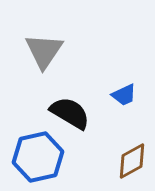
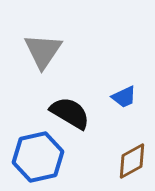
gray triangle: moved 1 px left
blue trapezoid: moved 2 px down
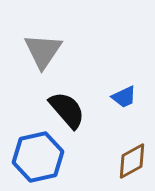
black semicircle: moved 3 px left, 3 px up; rotated 18 degrees clockwise
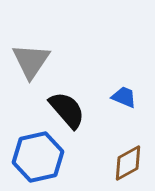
gray triangle: moved 12 px left, 10 px down
blue trapezoid: rotated 132 degrees counterclockwise
brown diamond: moved 4 px left, 2 px down
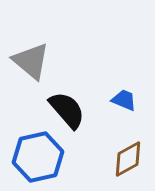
gray triangle: rotated 24 degrees counterclockwise
blue trapezoid: moved 3 px down
brown diamond: moved 4 px up
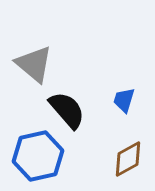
gray triangle: moved 3 px right, 3 px down
blue trapezoid: rotated 96 degrees counterclockwise
blue hexagon: moved 1 px up
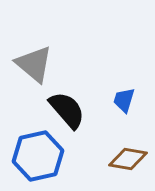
brown diamond: rotated 39 degrees clockwise
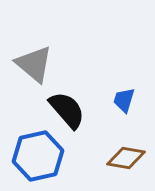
brown diamond: moved 2 px left, 1 px up
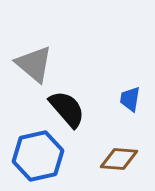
blue trapezoid: moved 6 px right, 1 px up; rotated 8 degrees counterclockwise
black semicircle: moved 1 px up
brown diamond: moved 7 px left, 1 px down; rotated 6 degrees counterclockwise
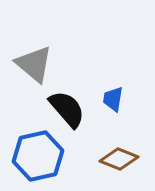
blue trapezoid: moved 17 px left
brown diamond: rotated 18 degrees clockwise
